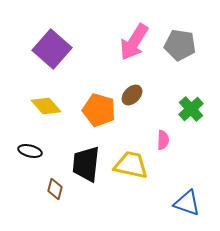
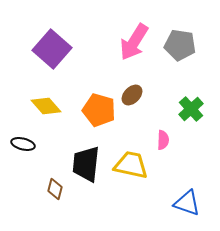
black ellipse: moved 7 px left, 7 px up
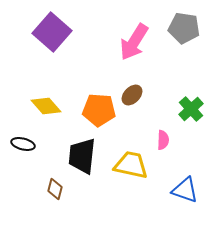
gray pentagon: moved 4 px right, 17 px up
purple square: moved 17 px up
orange pentagon: rotated 12 degrees counterclockwise
black trapezoid: moved 4 px left, 8 px up
blue triangle: moved 2 px left, 13 px up
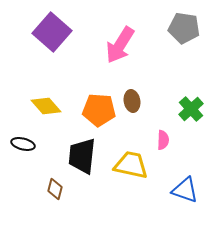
pink arrow: moved 14 px left, 3 px down
brown ellipse: moved 6 px down; rotated 55 degrees counterclockwise
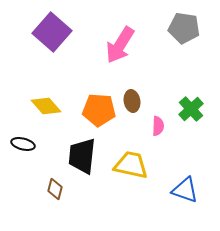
pink semicircle: moved 5 px left, 14 px up
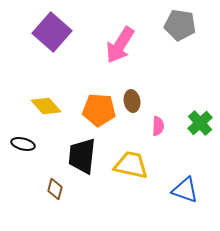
gray pentagon: moved 4 px left, 3 px up
green cross: moved 9 px right, 14 px down
